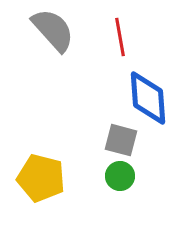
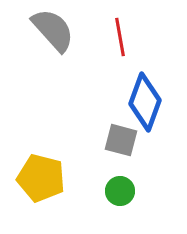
blue diamond: moved 3 px left, 4 px down; rotated 24 degrees clockwise
green circle: moved 15 px down
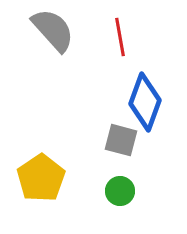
yellow pentagon: rotated 24 degrees clockwise
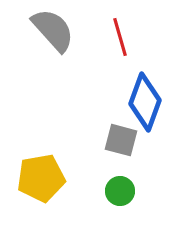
red line: rotated 6 degrees counterclockwise
yellow pentagon: rotated 24 degrees clockwise
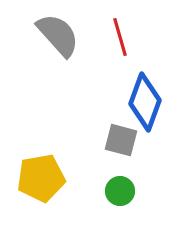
gray semicircle: moved 5 px right, 5 px down
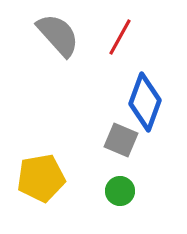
red line: rotated 45 degrees clockwise
gray square: rotated 8 degrees clockwise
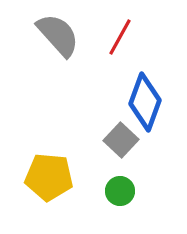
gray square: rotated 20 degrees clockwise
yellow pentagon: moved 8 px right, 1 px up; rotated 15 degrees clockwise
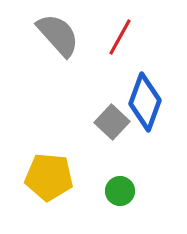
gray square: moved 9 px left, 18 px up
